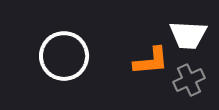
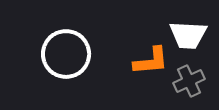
white circle: moved 2 px right, 2 px up
gray cross: moved 1 px down
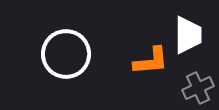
white trapezoid: rotated 93 degrees counterclockwise
gray cross: moved 9 px right, 7 px down
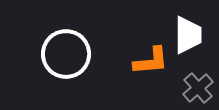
gray cross: rotated 16 degrees counterclockwise
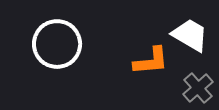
white trapezoid: moved 2 px right; rotated 60 degrees counterclockwise
white circle: moved 9 px left, 10 px up
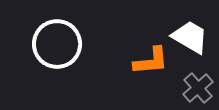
white trapezoid: moved 2 px down
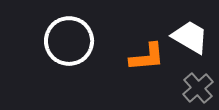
white circle: moved 12 px right, 3 px up
orange L-shape: moved 4 px left, 4 px up
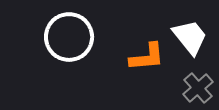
white trapezoid: rotated 21 degrees clockwise
white circle: moved 4 px up
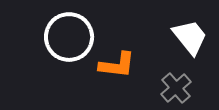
orange L-shape: moved 30 px left, 8 px down; rotated 12 degrees clockwise
gray cross: moved 22 px left
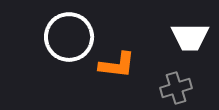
white trapezoid: rotated 129 degrees clockwise
gray cross: rotated 24 degrees clockwise
